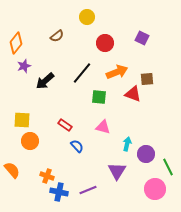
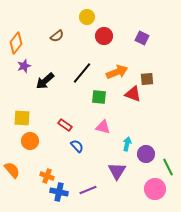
red circle: moved 1 px left, 7 px up
yellow square: moved 2 px up
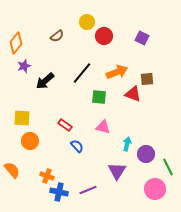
yellow circle: moved 5 px down
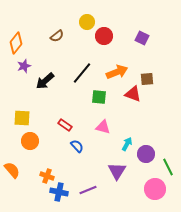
cyan arrow: rotated 16 degrees clockwise
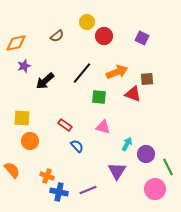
orange diamond: rotated 40 degrees clockwise
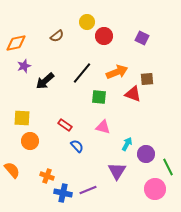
blue cross: moved 4 px right, 1 px down
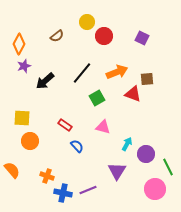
orange diamond: moved 3 px right, 1 px down; rotated 50 degrees counterclockwise
green square: moved 2 px left, 1 px down; rotated 35 degrees counterclockwise
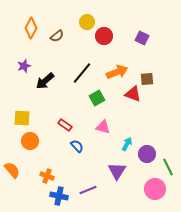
orange diamond: moved 12 px right, 16 px up
purple circle: moved 1 px right
blue cross: moved 4 px left, 3 px down
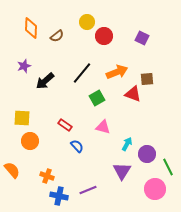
orange diamond: rotated 25 degrees counterclockwise
purple triangle: moved 5 px right
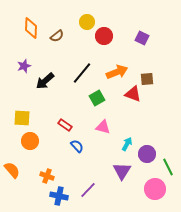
purple line: rotated 24 degrees counterclockwise
